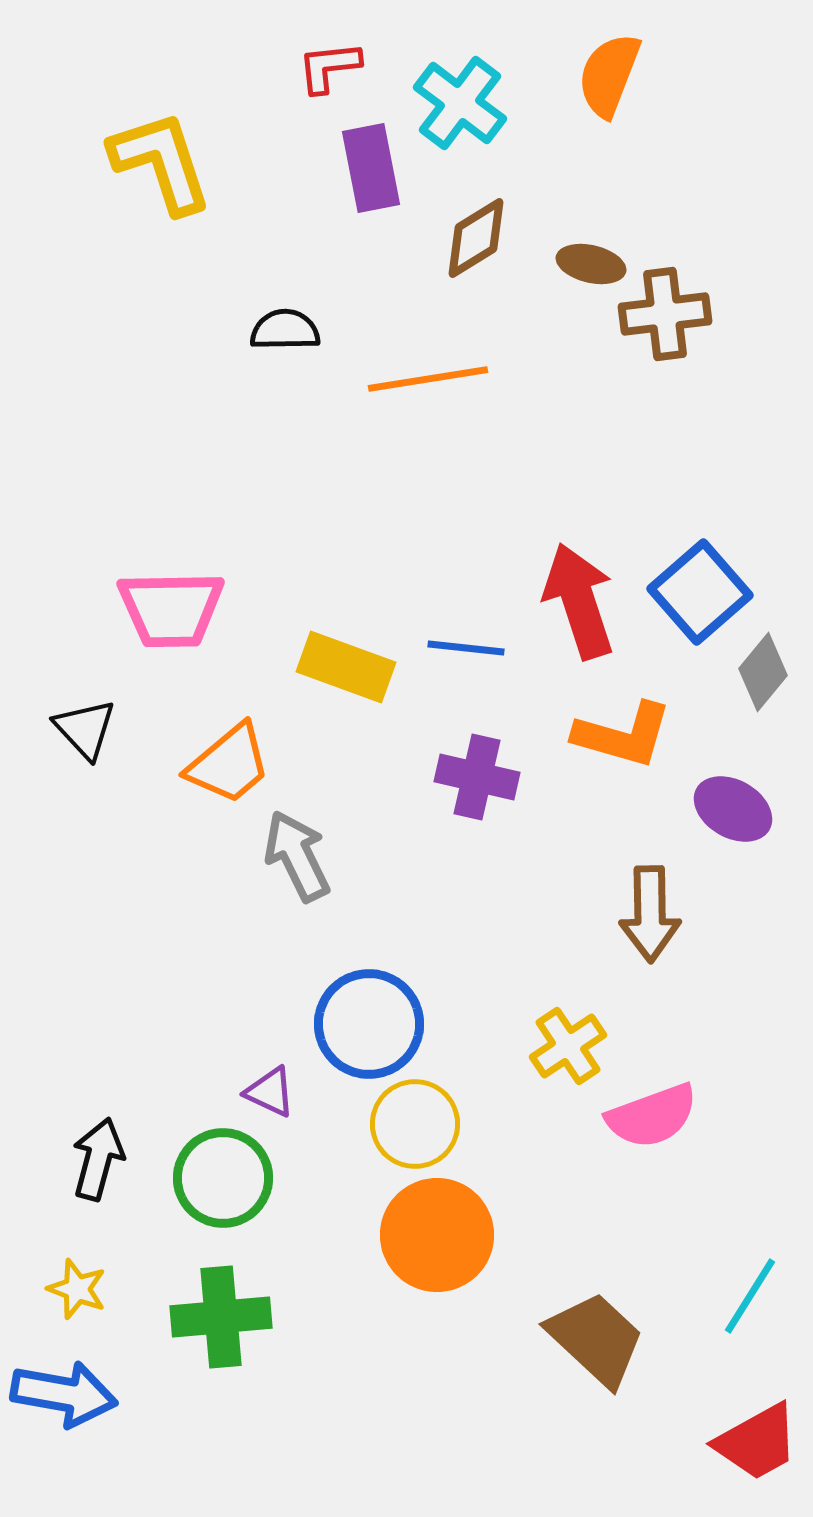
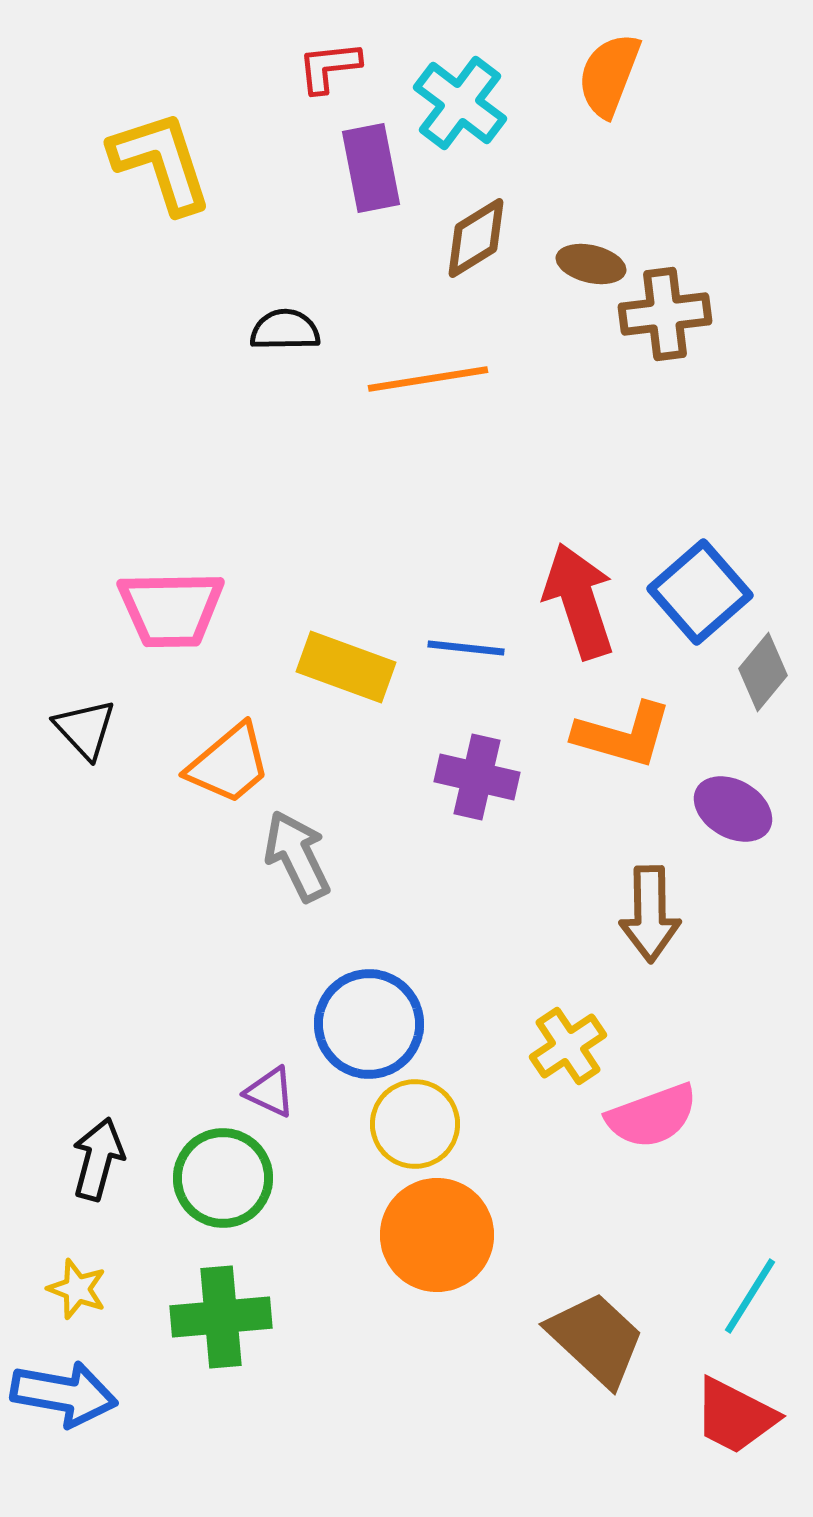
red trapezoid: moved 22 px left, 26 px up; rotated 56 degrees clockwise
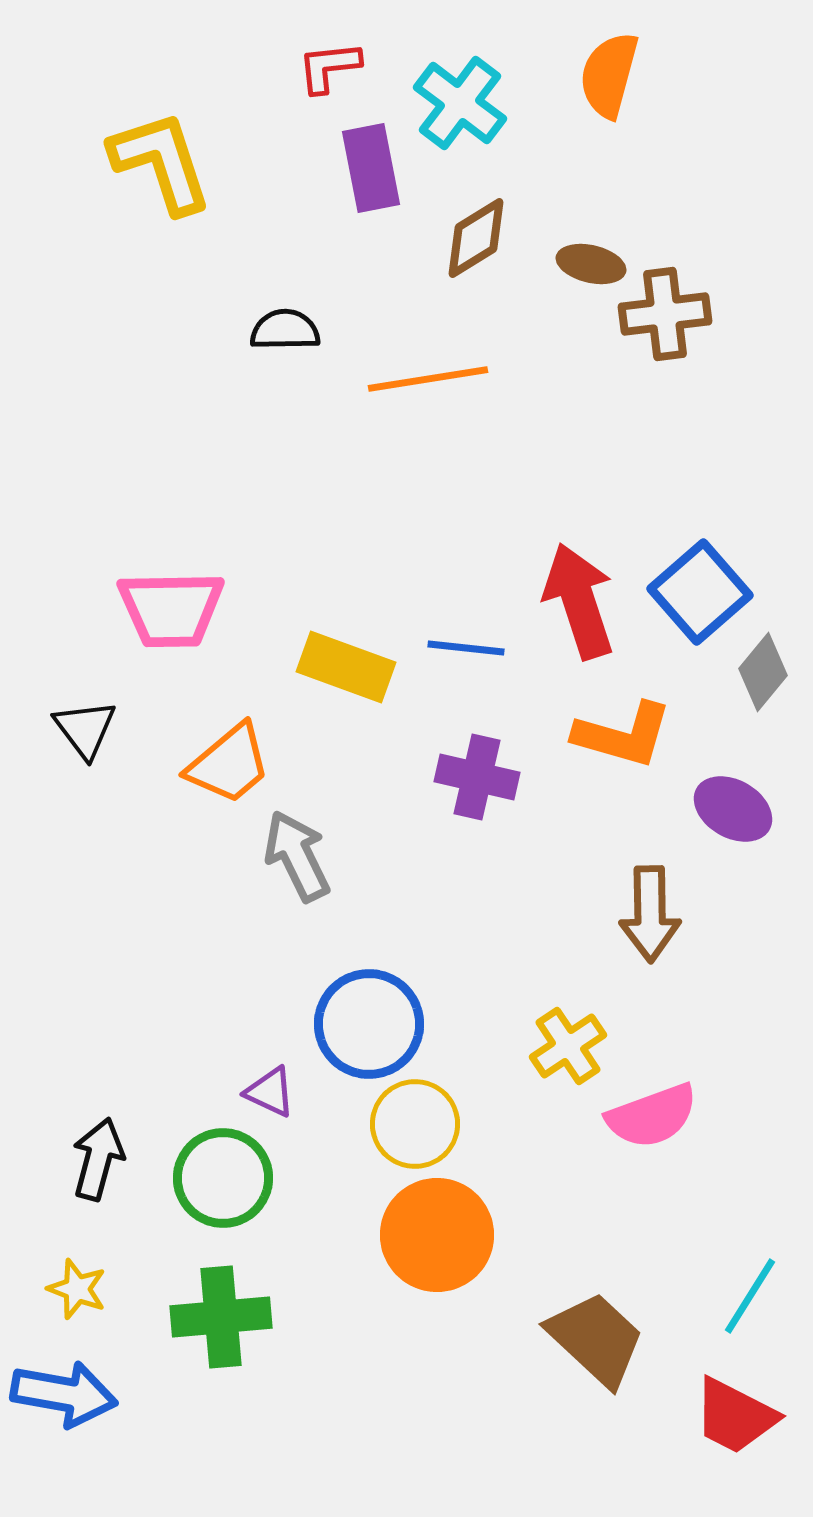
orange semicircle: rotated 6 degrees counterclockwise
black triangle: rotated 6 degrees clockwise
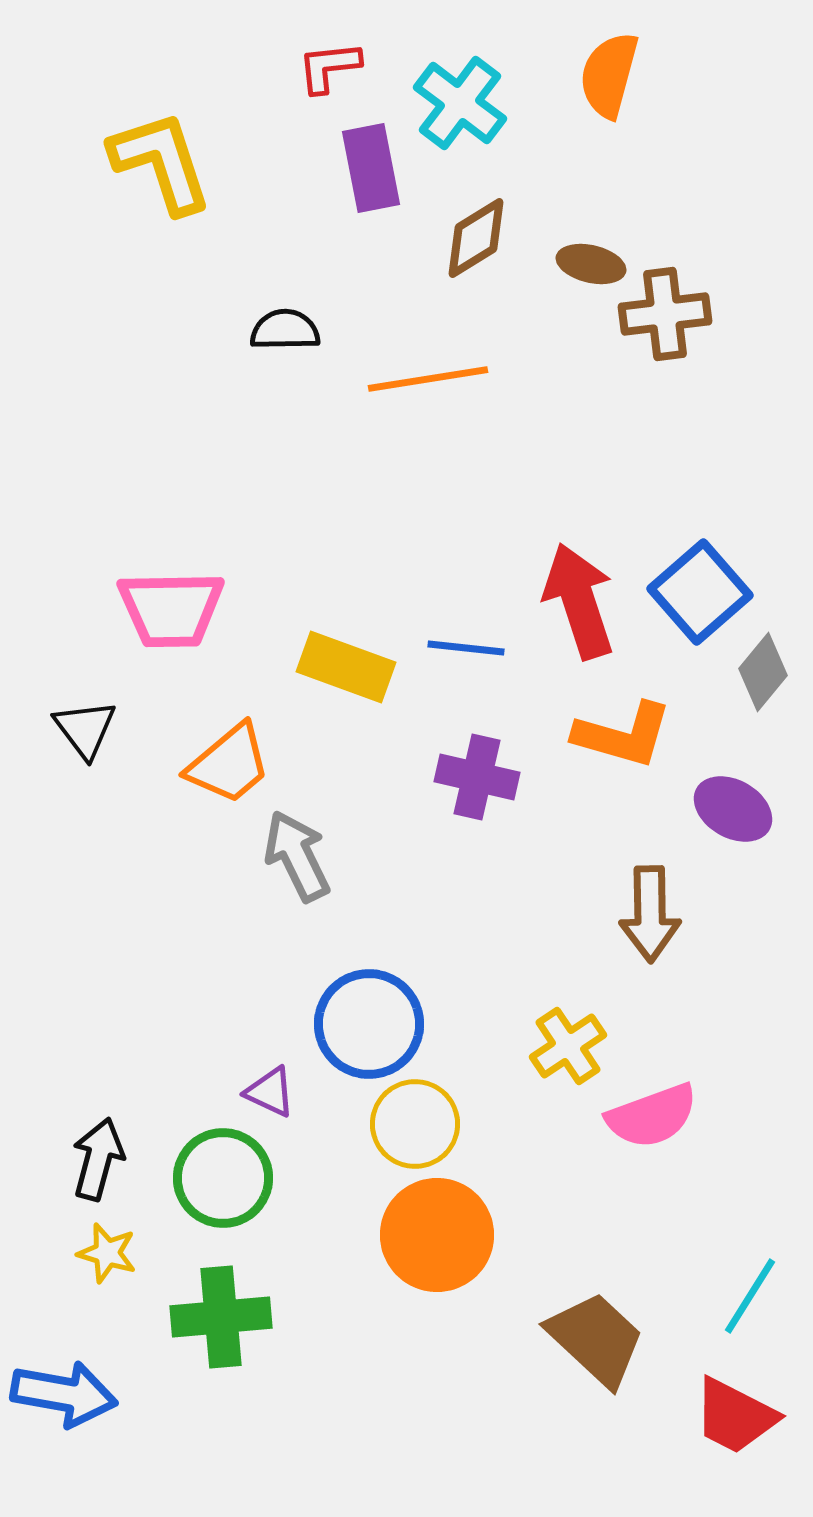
yellow star: moved 30 px right, 36 px up; rotated 4 degrees counterclockwise
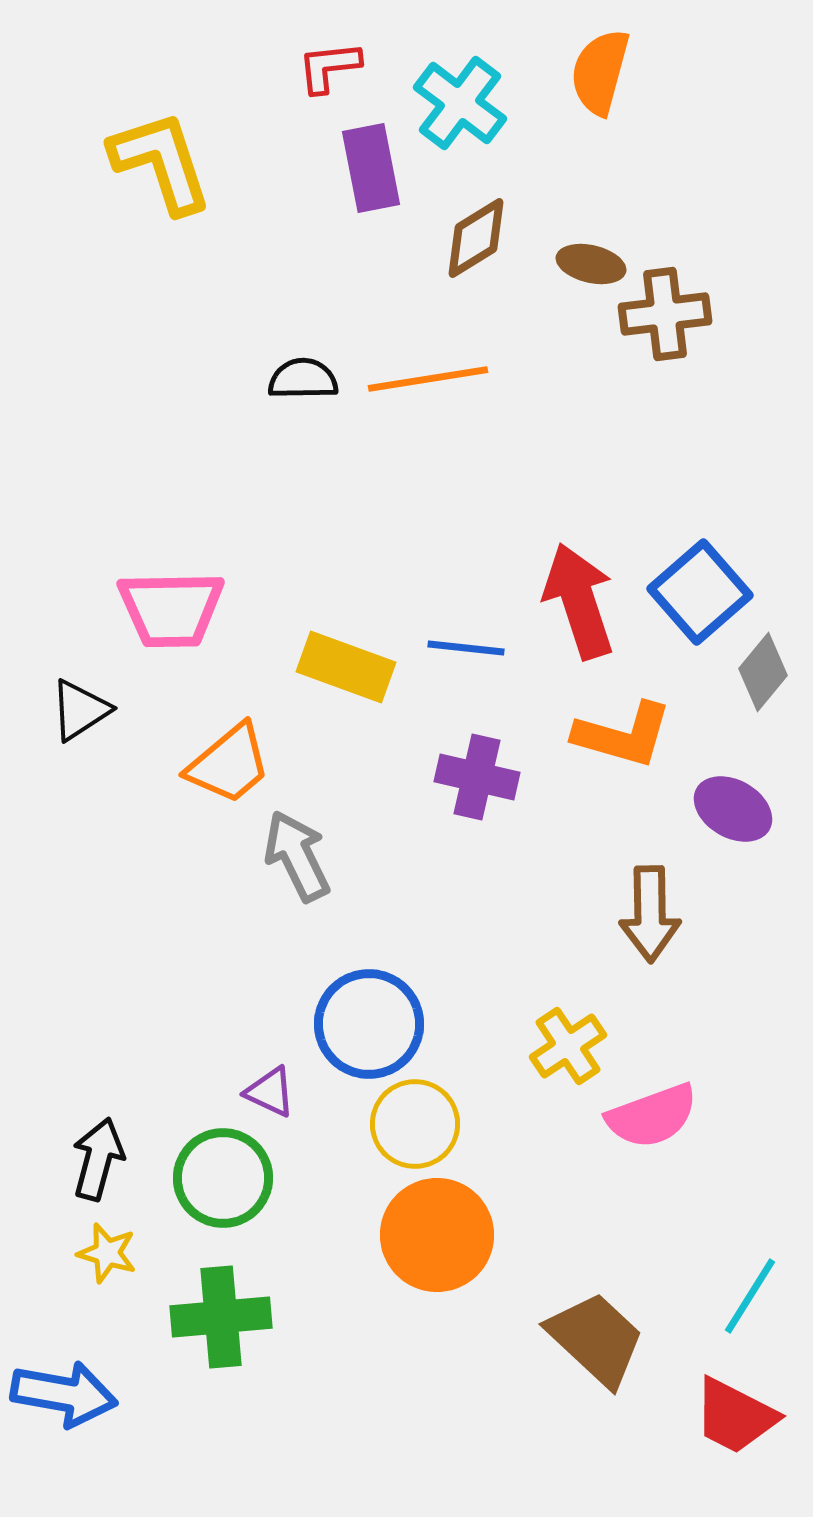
orange semicircle: moved 9 px left, 3 px up
black semicircle: moved 18 px right, 49 px down
black triangle: moved 5 px left, 19 px up; rotated 34 degrees clockwise
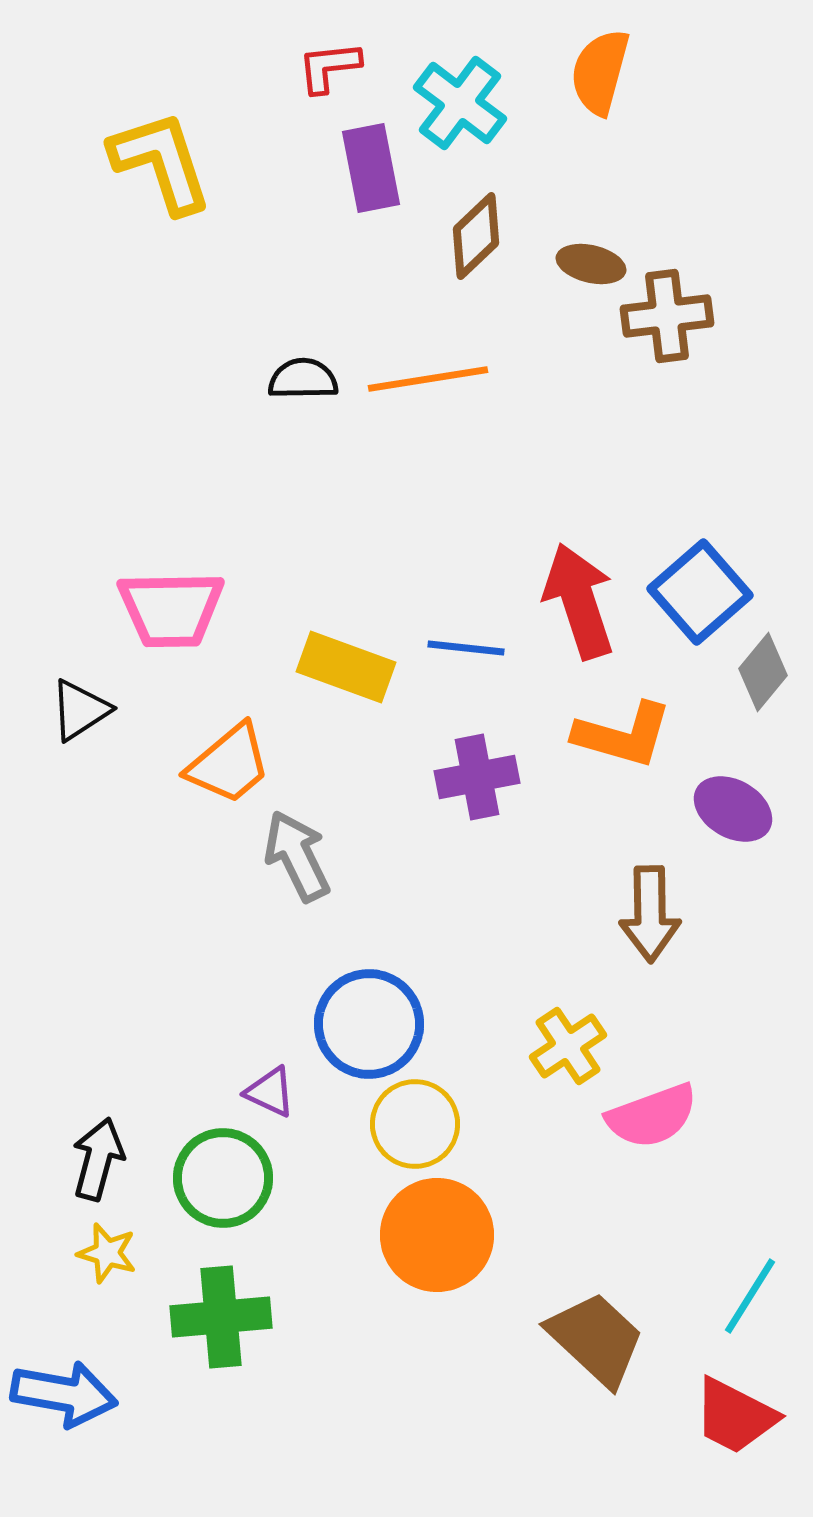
brown diamond: moved 2 px up; rotated 12 degrees counterclockwise
brown cross: moved 2 px right, 2 px down
purple cross: rotated 24 degrees counterclockwise
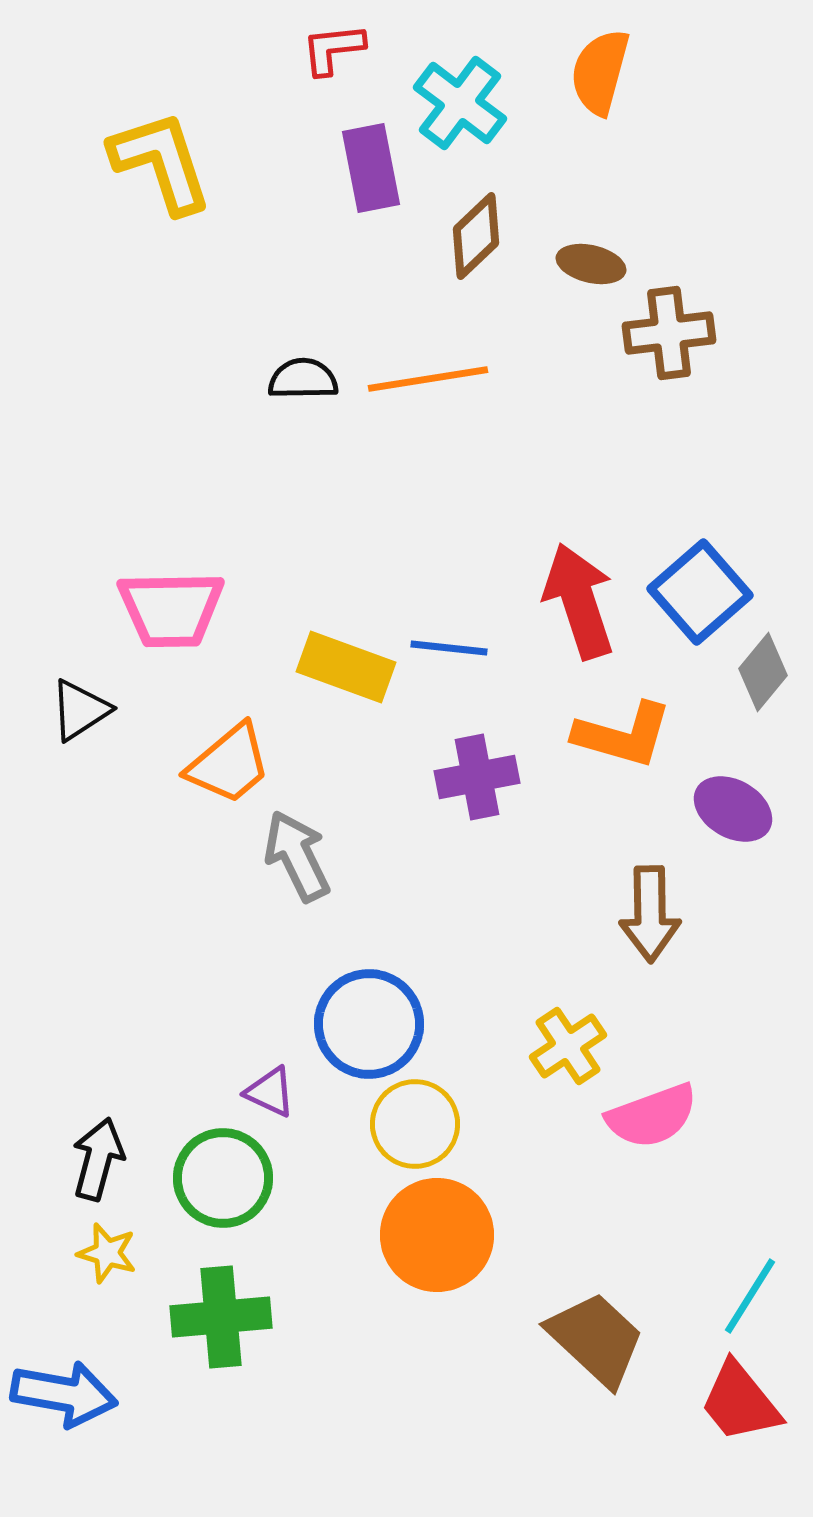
red L-shape: moved 4 px right, 18 px up
brown cross: moved 2 px right, 17 px down
blue line: moved 17 px left
red trapezoid: moved 5 px right, 14 px up; rotated 24 degrees clockwise
